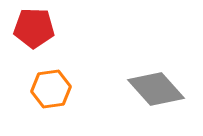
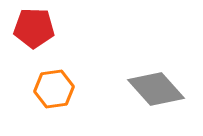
orange hexagon: moved 3 px right
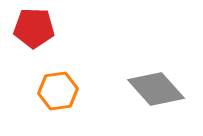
orange hexagon: moved 4 px right, 2 px down
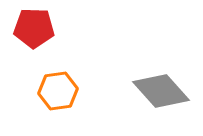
gray diamond: moved 5 px right, 2 px down
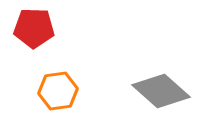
gray diamond: rotated 6 degrees counterclockwise
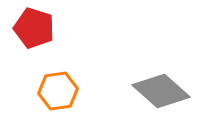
red pentagon: rotated 15 degrees clockwise
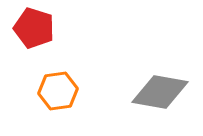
gray diamond: moved 1 px left, 1 px down; rotated 32 degrees counterclockwise
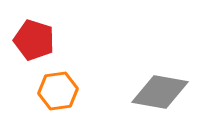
red pentagon: moved 12 px down
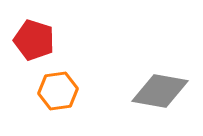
gray diamond: moved 1 px up
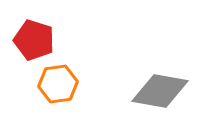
orange hexagon: moved 7 px up
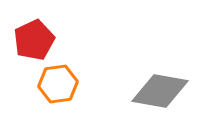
red pentagon: rotated 30 degrees clockwise
